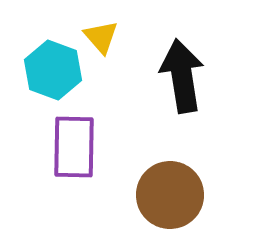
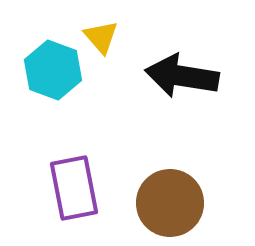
black arrow: rotated 72 degrees counterclockwise
purple rectangle: moved 41 px down; rotated 12 degrees counterclockwise
brown circle: moved 8 px down
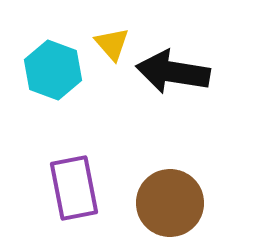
yellow triangle: moved 11 px right, 7 px down
black arrow: moved 9 px left, 4 px up
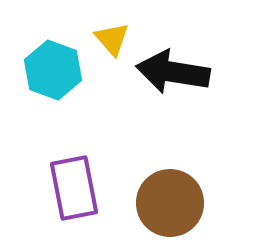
yellow triangle: moved 5 px up
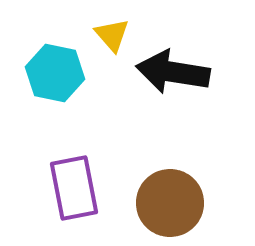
yellow triangle: moved 4 px up
cyan hexagon: moved 2 px right, 3 px down; rotated 8 degrees counterclockwise
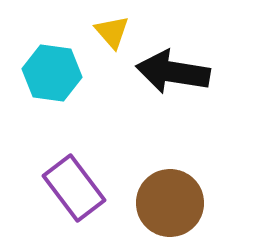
yellow triangle: moved 3 px up
cyan hexagon: moved 3 px left; rotated 4 degrees counterclockwise
purple rectangle: rotated 26 degrees counterclockwise
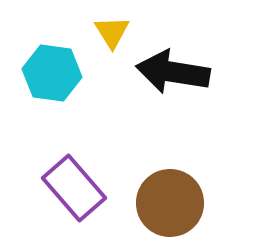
yellow triangle: rotated 9 degrees clockwise
purple rectangle: rotated 4 degrees counterclockwise
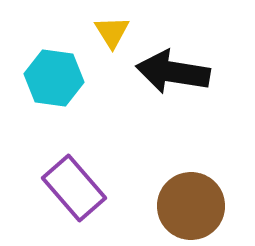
cyan hexagon: moved 2 px right, 5 px down
brown circle: moved 21 px right, 3 px down
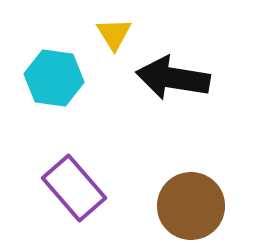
yellow triangle: moved 2 px right, 2 px down
black arrow: moved 6 px down
